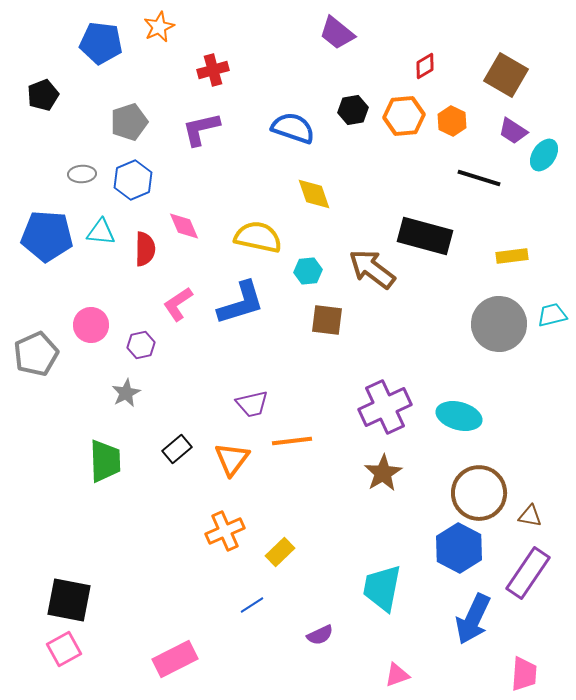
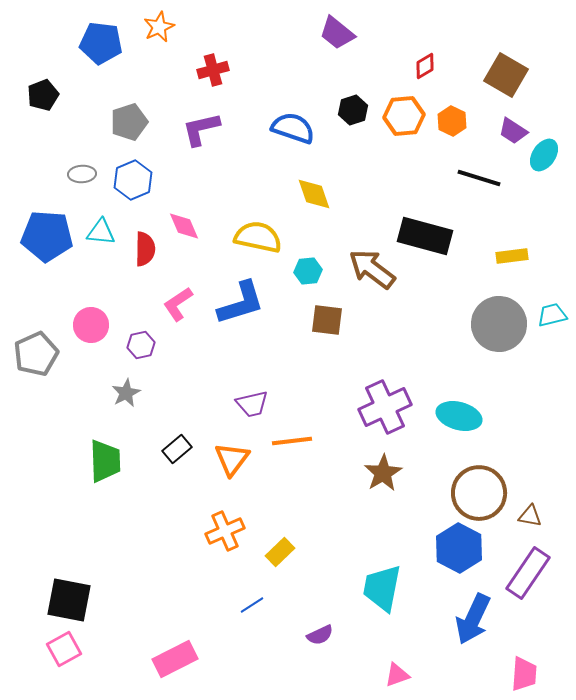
black hexagon at (353, 110): rotated 8 degrees counterclockwise
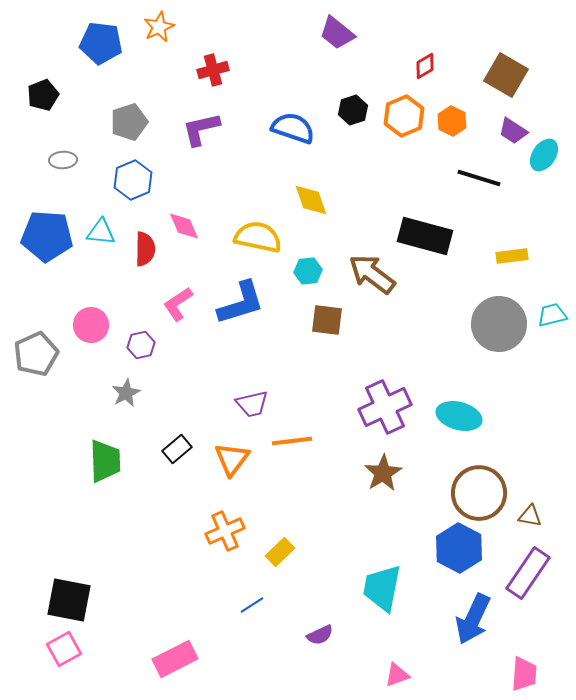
orange hexagon at (404, 116): rotated 18 degrees counterclockwise
gray ellipse at (82, 174): moved 19 px left, 14 px up
yellow diamond at (314, 194): moved 3 px left, 6 px down
brown arrow at (372, 269): moved 5 px down
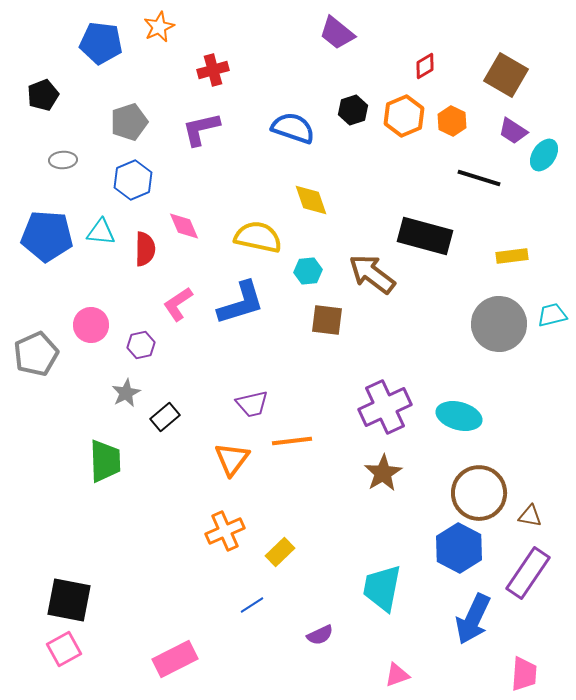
black rectangle at (177, 449): moved 12 px left, 32 px up
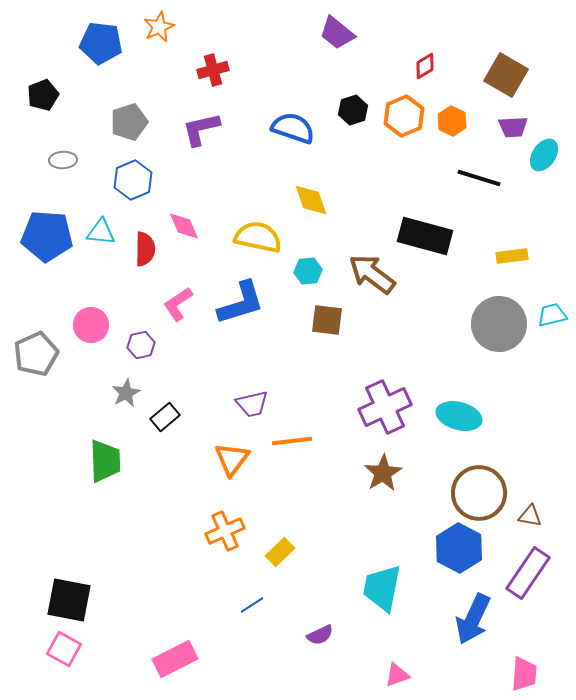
purple trapezoid at (513, 131): moved 4 px up; rotated 36 degrees counterclockwise
pink square at (64, 649): rotated 32 degrees counterclockwise
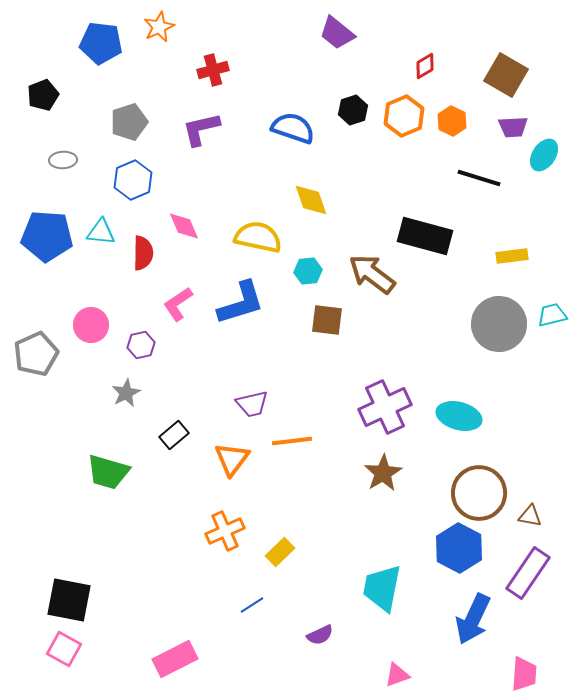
red semicircle at (145, 249): moved 2 px left, 4 px down
black rectangle at (165, 417): moved 9 px right, 18 px down
green trapezoid at (105, 461): moved 3 px right, 11 px down; rotated 108 degrees clockwise
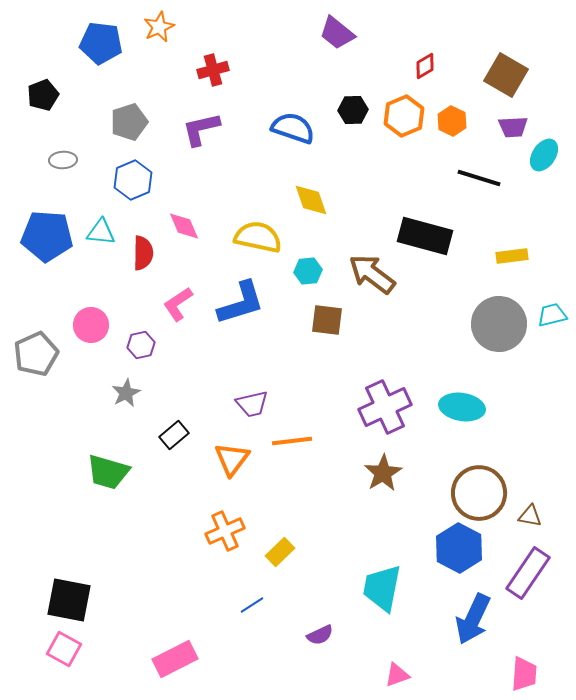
black hexagon at (353, 110): rotated 16 degrees clockwise
cyan ellipse at (459, 416): moved 3 px right, 9 px up; rotated 6 degrees counterclockwise
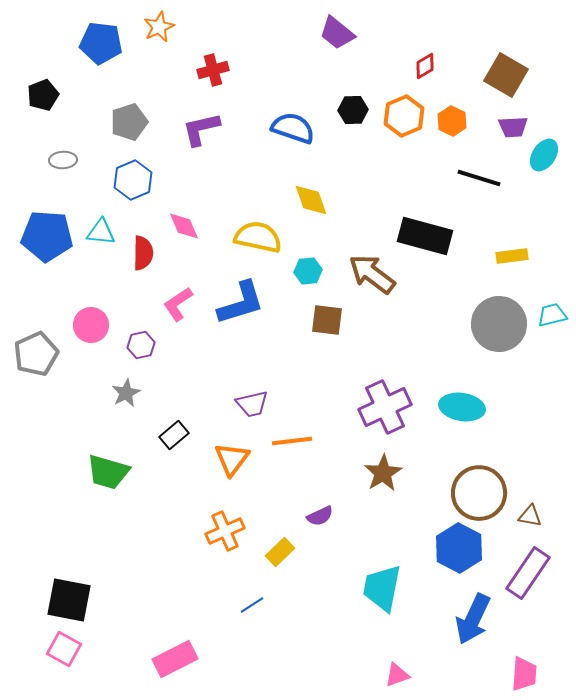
purple semicircle at (320, 635): moved 119 px up
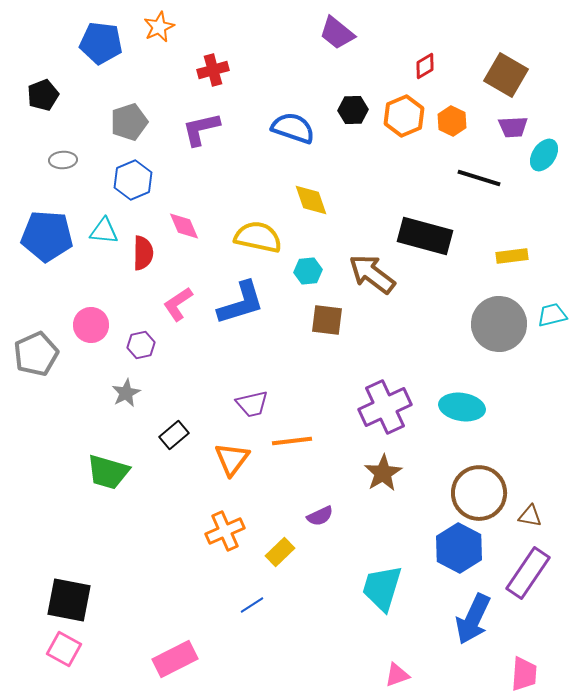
cyan triangle at (101, 232): moved 3 px right, 1 px up
cyan trapezoid at (382, 588): rotated 6 degrees clockwise
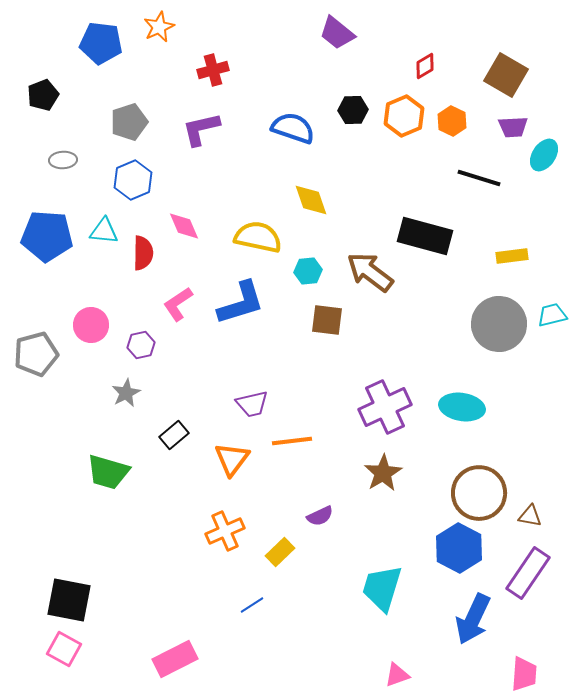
brown arrow at (372, 274): moved 2 px left, 2 px up
gray pentagon at (36, 354): rotated 9 degrees clockwise
